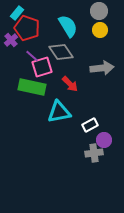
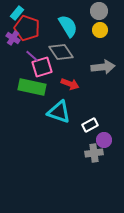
purple cross: moved 2 px right, 2 px up; rotated 16 degrees counterclockwise
gray arrow: moved 1 px right, 1 px up
red arrow: rotated 24 degrees counterclockwise
cyan triangle: rotated 30 degrees clockwise
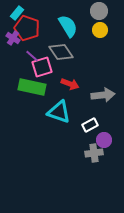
gray arrow: moved 28 px down
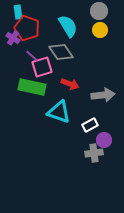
cyan rectangle: moved 1 px right, 1 px up; rotated 48 degrees counterclockwise
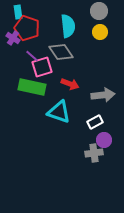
cyan semicircle: rotated 25 degrees clockwise
yellow circle: moved 2 px down
white rectangle: moved 5 px right, 3 px up
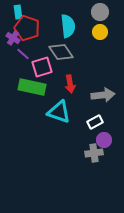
gray circle: moved 1 px right, 1 px down
purple line: moved 9 px left, 2 px up
red arrow: rotated 60 degrees clockwise
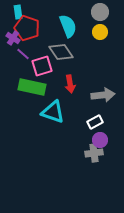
cyan semicircle: rotated 15 degrees counterclockwise
pink square: moved 1 px up
cyan triangle: moved 6 px left
purple circle: moved 4 px left
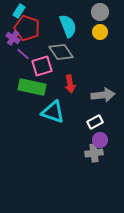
cyan rectangle: moved 1 px right, 1 px up; rotated 40 degrees clockwise
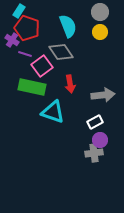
purple cross: moved 1 px left, 2 px down
purple line: moved 2 px right; rotated 24 degrees counterclockwise
pink square: rotated 20 degrees counterclockwise
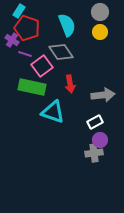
cyan semicircle: moved 1 px left, 1 px up
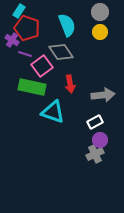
gray cross: moved 1 px right, 1 px down; rotated 18 degrees counterclockwise
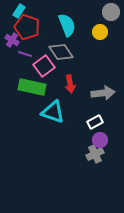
gray circle: moved 11 px right
red pentagon: moved 1 px up
pink square: moved 2 px right
gray arrow: moved 2 px up
